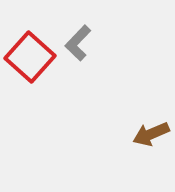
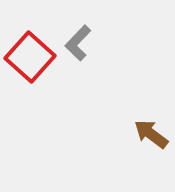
brown arrow: rotated 60 degrees clockwise
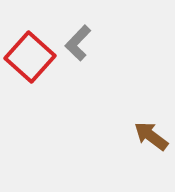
brown arrow: moved 2 px down
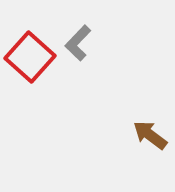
brown arrow: moved 1 px left, 1 px up
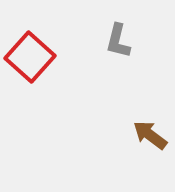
gray L-shape: moved 40 px right, 2 px up; rotated 30 degrees counterclockwise
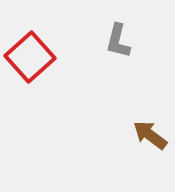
red square: rotated 6 degrees clockwise
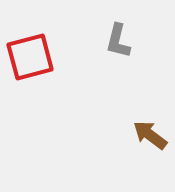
red square: rotated 27 degrees clockwise
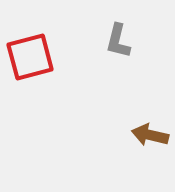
brown arrow: rotated 24 degrees counterclockwise
